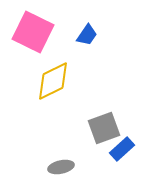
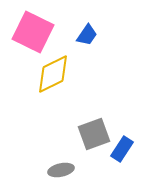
yellow diamond: moved 7 px up
gray square: moved 10 px left, 6 px down
blue rectangle: rotated 15 degrees counterclockwise
gray ellipse: moved 3 px down
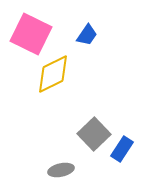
pink square: moved 2 px left, 2 px down
gray square: rotated 24 degrees counterclockwise
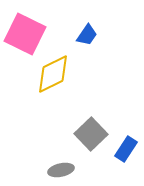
pink square: moved 6 px left
gray square: moved 3 px left
blue rectangle: moved 4 px right
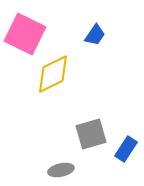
blue trapezoid: moved 8 px right
gray square: rotated 28 degrees clockwise
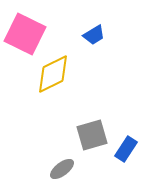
blue trapezoid: moved 1 px left; rotated 25 degrees clockwise
gray square: moved 1 px right, 1 px down
gray ellipse: moved 1 px right, 1 px up; rotated 25 degrees counterclockwise
